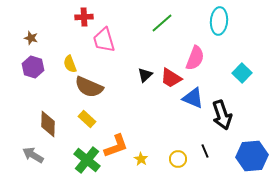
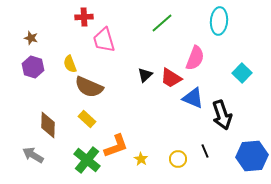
brown diamond: moved 1 px down
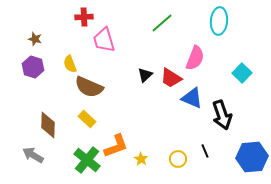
brown star: moved 4 px right, 1 px down
blue triangle: moved 1 px left
blue hexagon: moved 1 px down
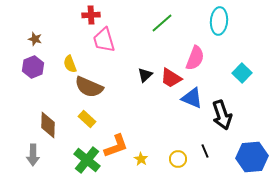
red cross: moved 7 px right, 2 px up
purple hexagon: rotated 20 degrees clockwise
gray arrow: rotated 120 degrees counterclockwise
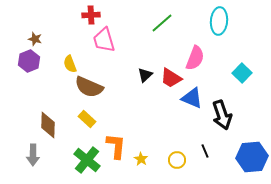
purple hexagon: moved 4 px left, 6 px up
orange L-shape: rotated 64 degrees counterclockwise
yellow circle: moved 1 px left, 1 px down
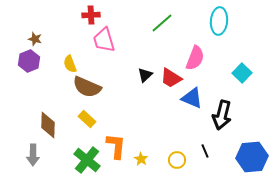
brown semicircle: moved 2 px left
black arrow: rotated 32 degrees clockwise
